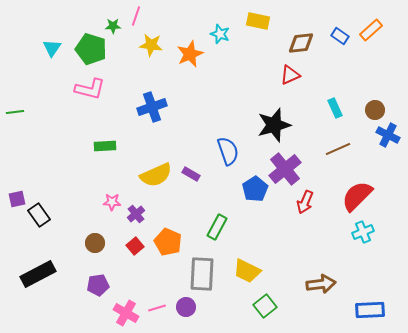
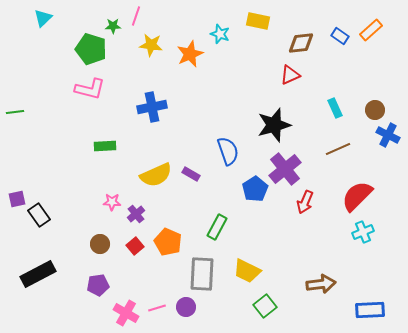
cyan triangle at (52, 48): moved 9 px left, 30 px up; rotated 12 degrees clockwise
blue cross at (152, 107): rotated 8 degrees clockwise
brown circle at (95, 243): moved 5 px right, 1 px down
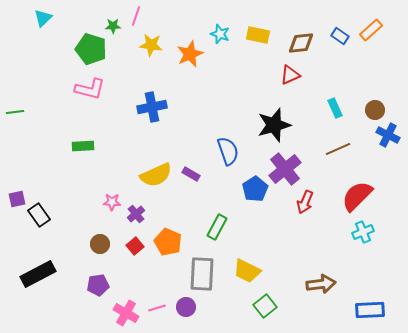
yellow rectangle at (258, 21): moved 14 px down
green rectangle at (105, 146): moved 22 px left
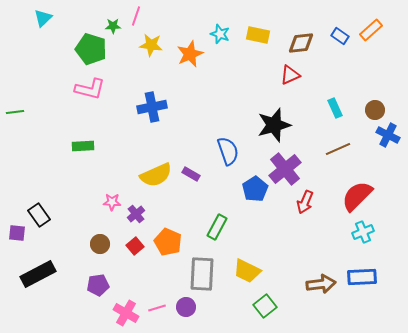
purple square at (17, 199): moved 34 px down; rotated 18 degrees clockwise
blue rectangle at (370, 310): moved 8 px left, 33 px up
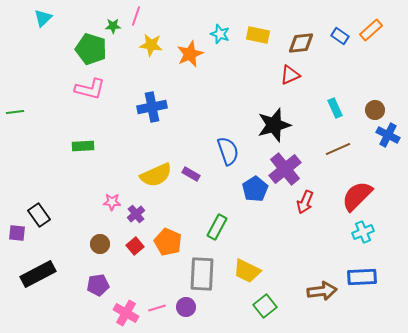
brown arrow at (321, 284): moved 1 px right, 7 px down
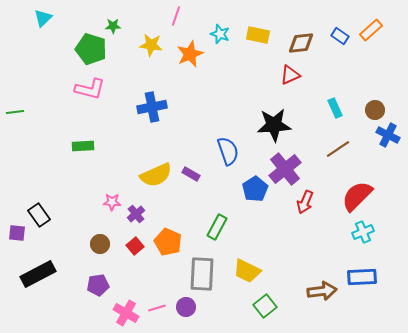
pink line at (136, 16): moved 40 px right
black star at (274, 125): rotated 12 degrees clockwise
brown line at (338, 149): rotated 10 degrees counterclockwise
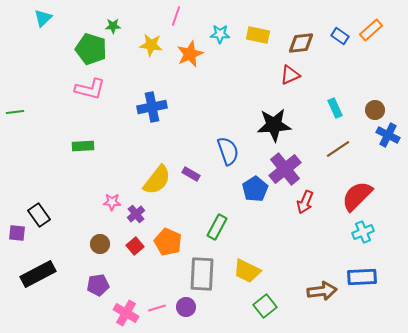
cyan star at (220, 34): rotated 18 degrees counterclockwise
yellow semicircle at (156, 175): moved 1 px right, 5 px down; rotated 28 degrees counterclockwise
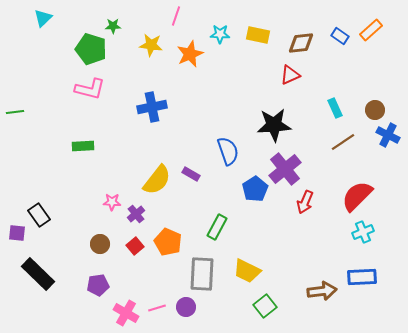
brown line at (338, 149): moved 5 px right, 7 px up
black rectangle at (38, 274): rotated 72 degrees clockwise
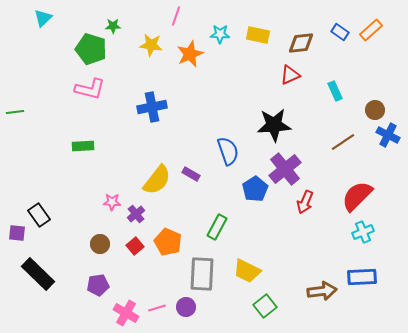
blue rectangle at (340, 36): moved 4 px up
cyan rectangle at (335, 108): moved 17 px up
